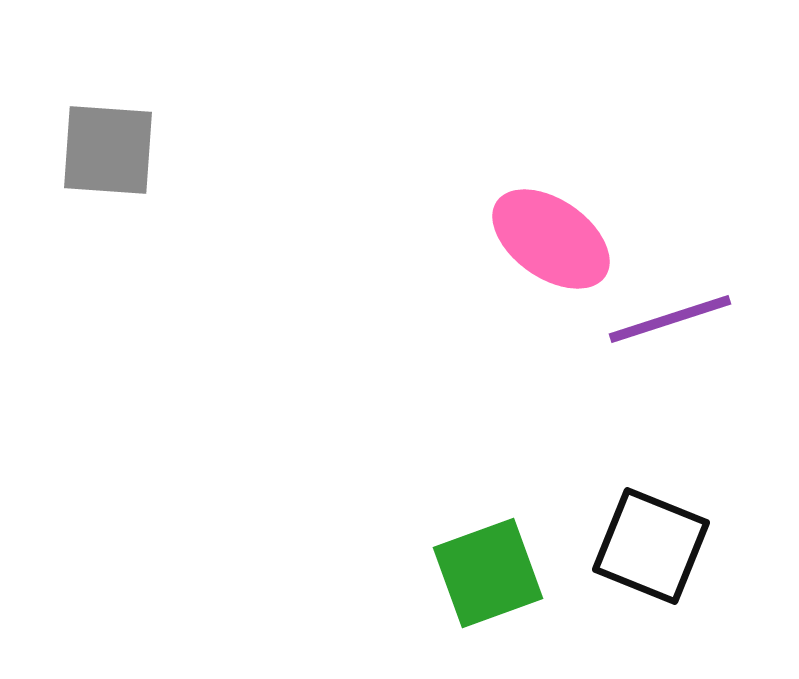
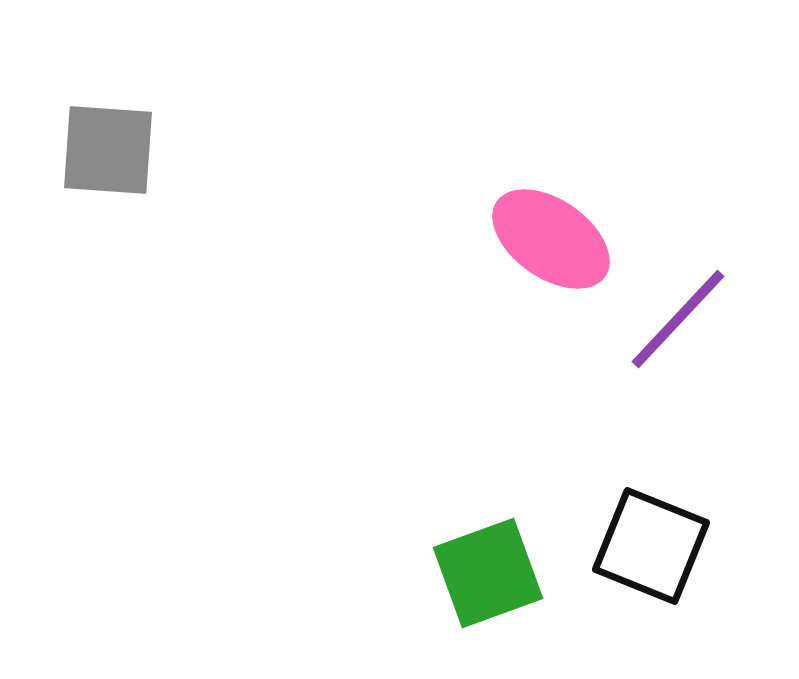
purple line: moved 8 px right; rotated 29 degrees counterclockwise
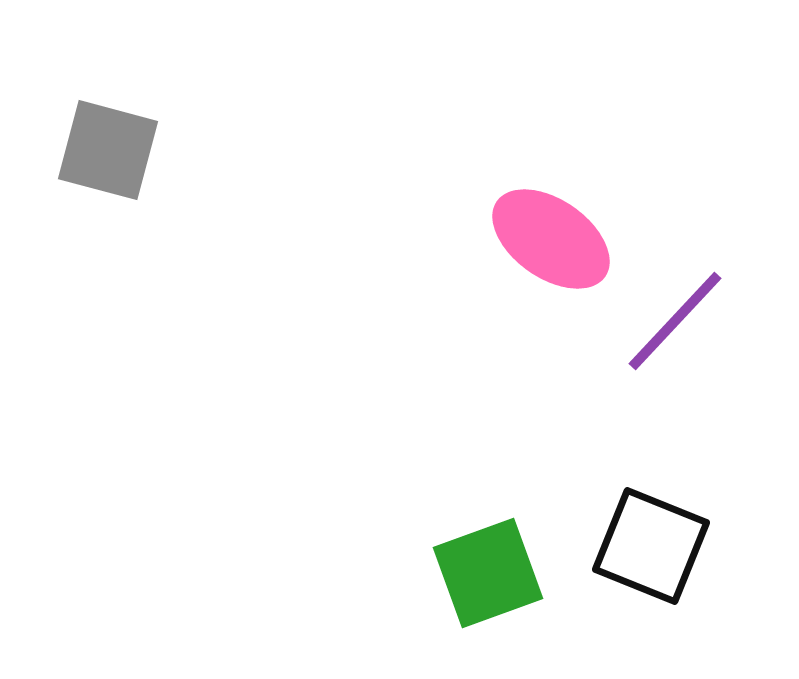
gray square: rotated 11 degrees clockwise
purple line: moved 3 px left, 2 px down
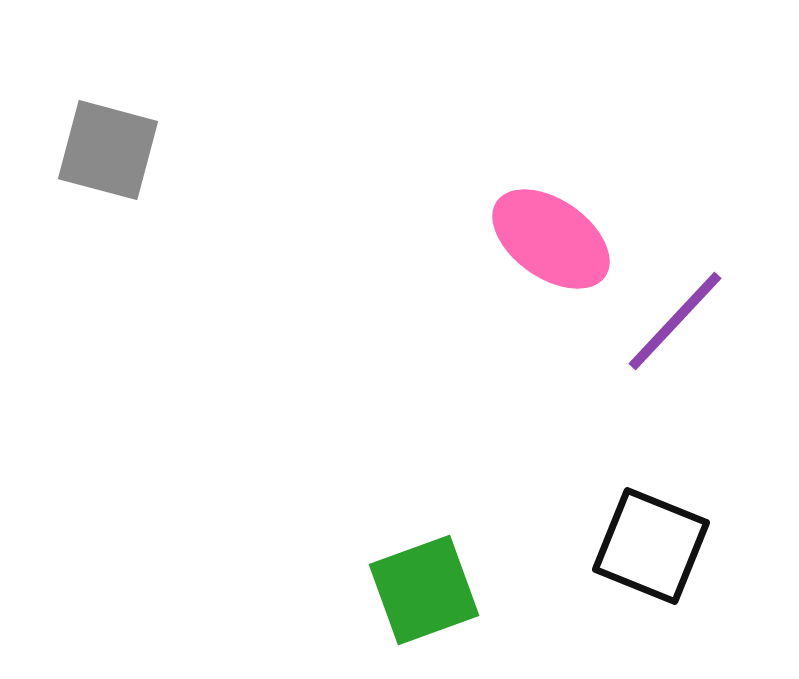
green square: moved 64 px left, 17 px down
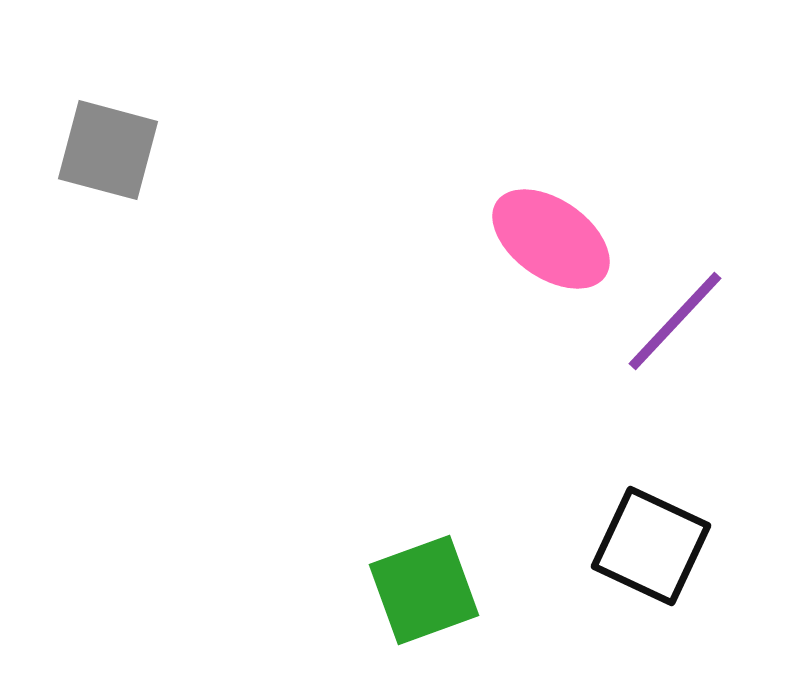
black square: rotated 3 degrees clockwise
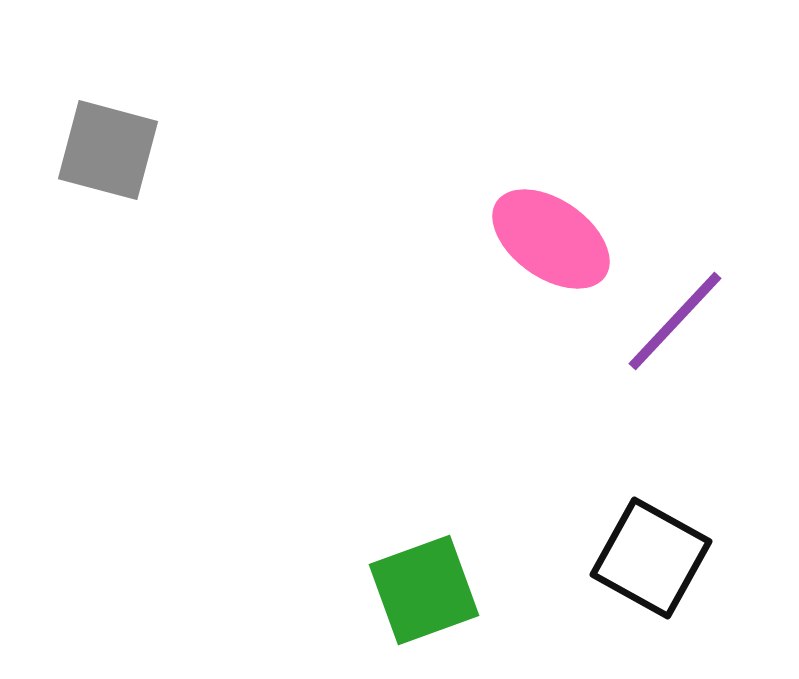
black square: moved 12 px down; rotated 4 degrees clockwise
